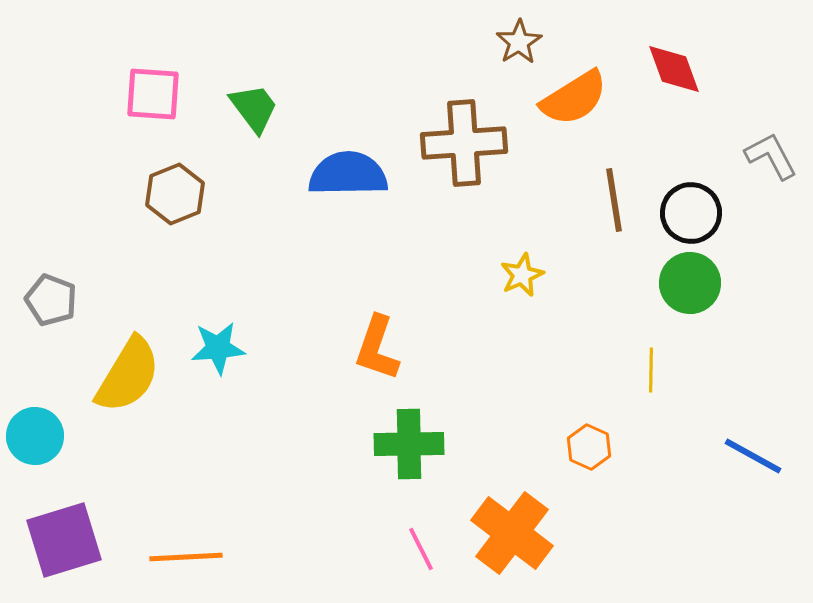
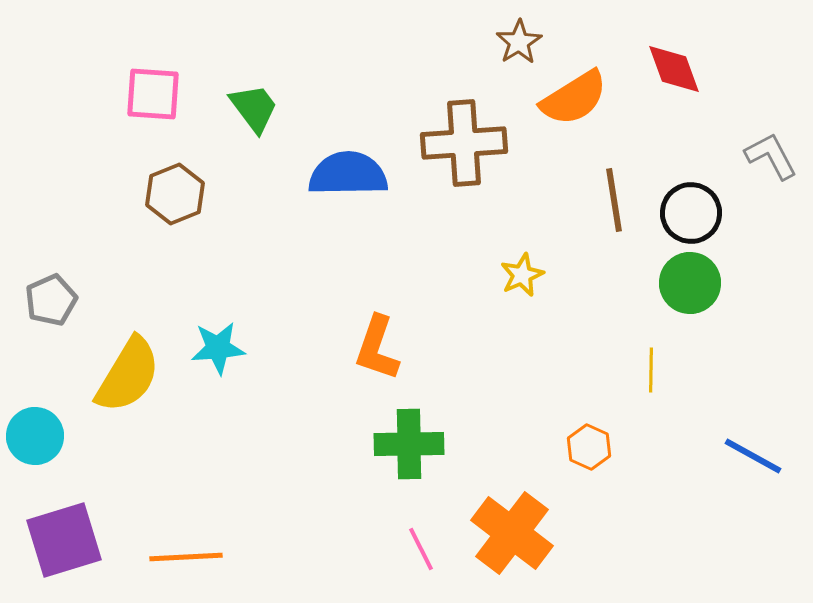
gray pentagon: rotated 27 degrees clockwise
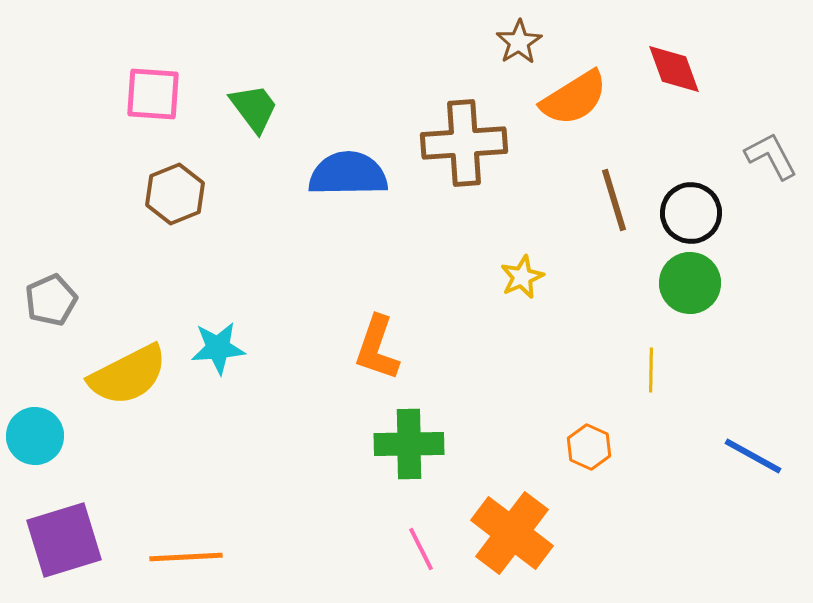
brown line: rotated 8 degrees counterclockwise
yellow star: moved 2 px down
yellow semicircle: rotated 32 degrees clockwise
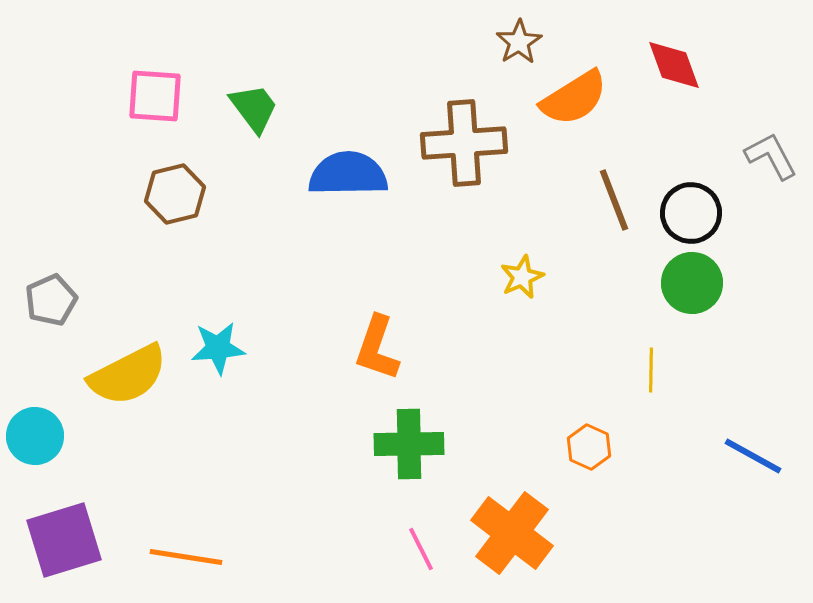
red diamond: moved 4 px up
pink square: moved 2 px right, 2 px down
brown hexagon: rotated 8 degrees clockwise
brown line: rotated 4 degrees counterclockwise
green circle: moved 2 px right
orange line: rotated 12 degrees clockwise
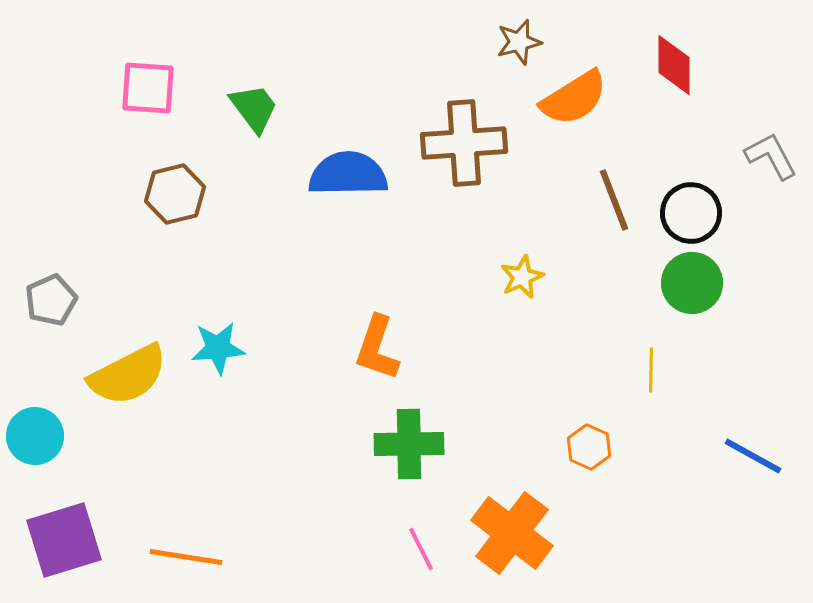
brown star: rotated 18 degrees clockwise
red diamond: rotated 20 degrees clockwise
pink square: moved 7 px left, 8 px up
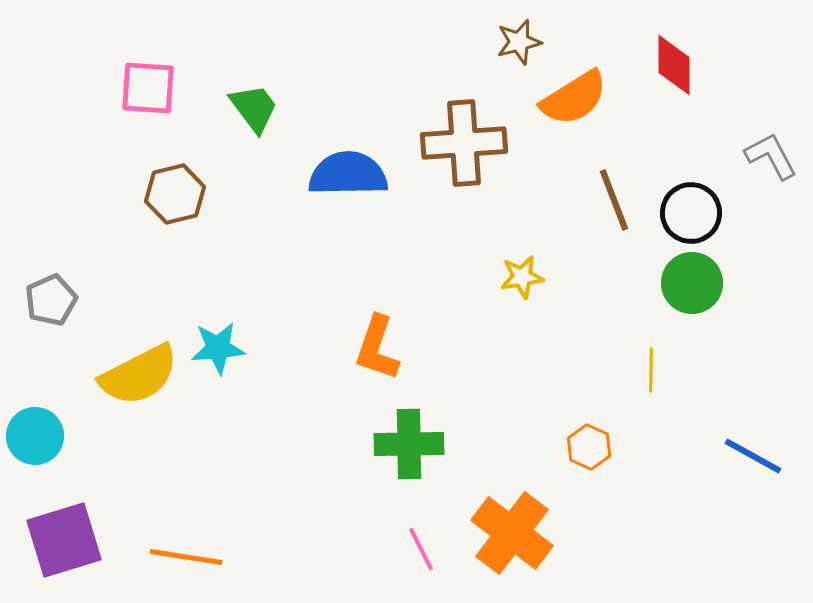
yellow star: rotated 15 degrees clockwise
yellow semicircle: moved 11 px right
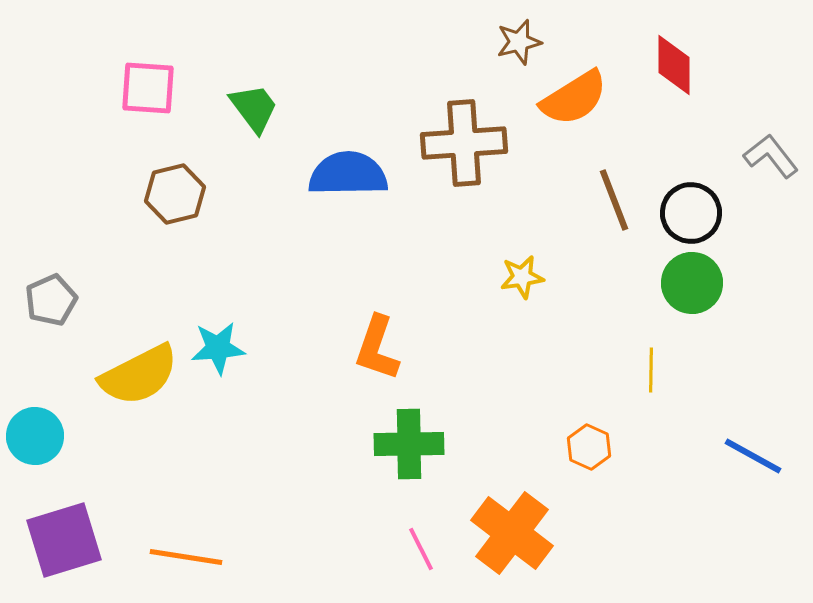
gray L-shape: rotated 10 degrees counterclockwise
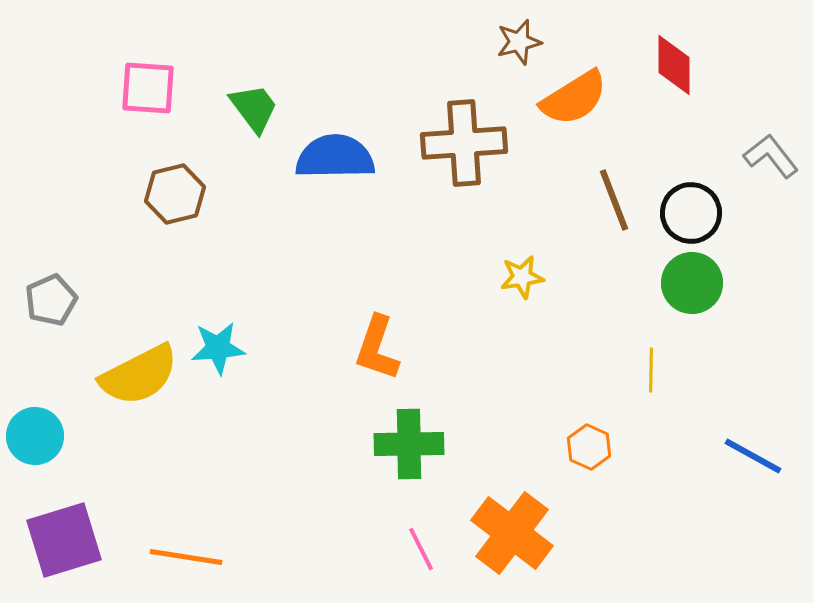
blue semicircle: moved 13 px left, 17 px up
